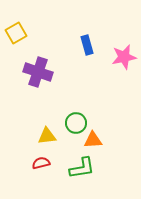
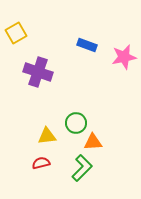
blue rectangle: rotated 54 degrees counterclockwise
orange triangle: moved 2 px down
green L-shape: rotated 36 degrees counterclockwise
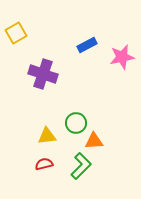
blue rectangle: rotated 48 degrees counterclockwise
pink star: moved 2 px left
purple cross: moved 5 px right, 2 px down
orange triangle: moved 1 px right, 1 px up
red semicircle: moved 3 px right, 1 px down
green L-shape: moved 1 px left, 2 px up
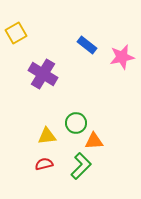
blue rectangle: rotated 66 degrees clockwise
purple cross: rotated 12 degrees clockwise
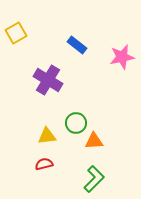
blue rectangle: moved 10 px left
purple cross: moved 5 px right, 6 px down
green L-shape: moved 13 px right, 13 px down
